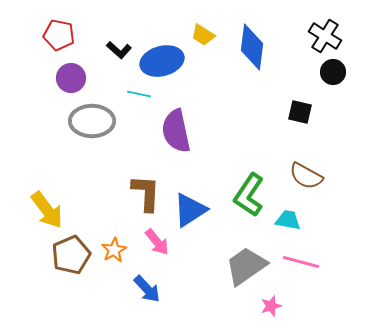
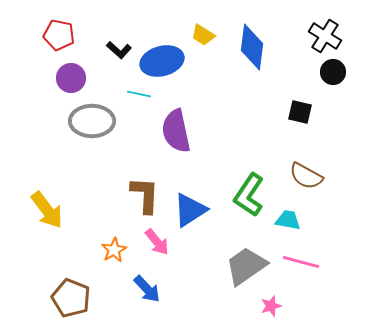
brown L-shape: moved 1 px left, 2 px down
brown pentagon: moved 43 px down; rotated 27 degrees counterclockwise
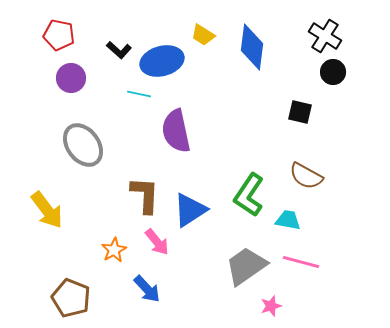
gray ellipse: moved 9 px left, 24 px down; rotated 54 degrees clockwise
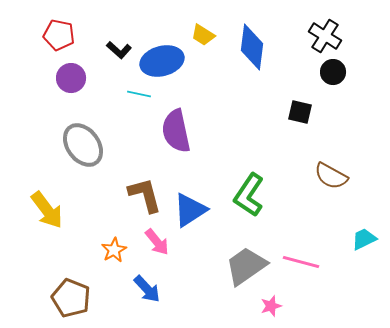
brown semicircle: moved 25 px right
brown L-shape: rotated 18 degrees counterclockwise
cyan trapezoid: moved 76 px right, 19 px down; rotated 36 degrees counterclockwise
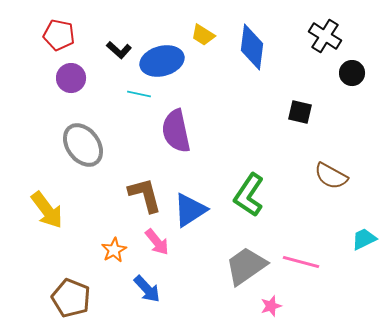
black circle: moved 19 px right, 1 px down
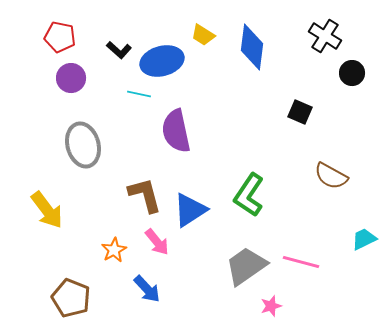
red pentagon: moved 1 px right, 2 px down
black square: rotated 10 degrees clockwise
gray ellipse: rotated 21 degrees clockwise
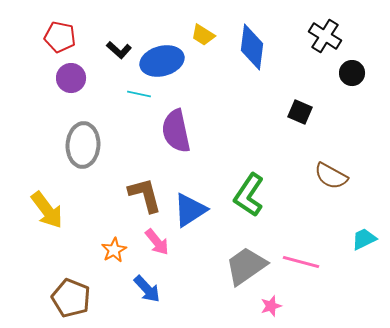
gray ellipse: rotated 18 degrees clockwise
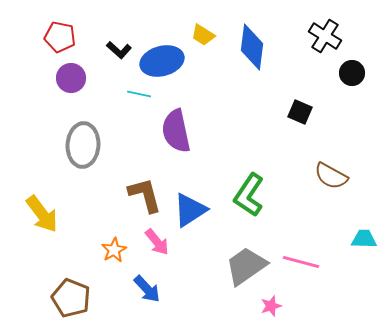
yellow arrow: moved 5 px left, 4 px down
cyan trapezoid: rotated 28 degrees clockwise
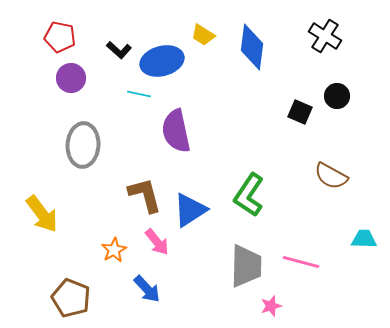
black circle: moved 15 px left, 23 px down
gray trapezoid: rotated 126 degrees clockwise
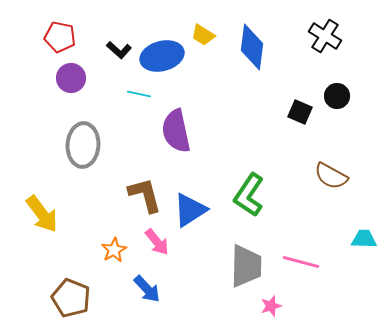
blue ellipse: moved 5 px up
